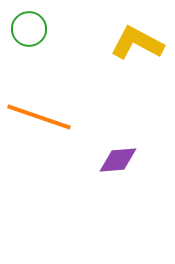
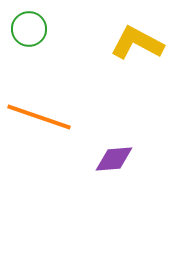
purple diamond: moved 4 px left, 1 px up
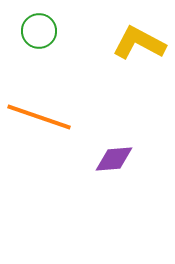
green circle: moved 10 px right, 2 px down
yellow L-shape: moved 2 px right
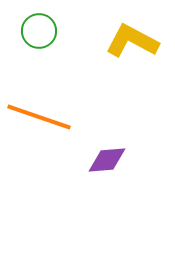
yellow L-shape: moved 7 px left, 2 px up
purple diamond: moved 7 px left, 1 px down
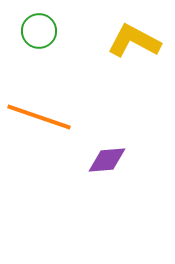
yellow L-shape: moved 2 px right
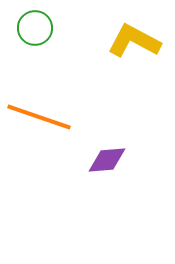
green circle: moved 4 px left, 3 px up
